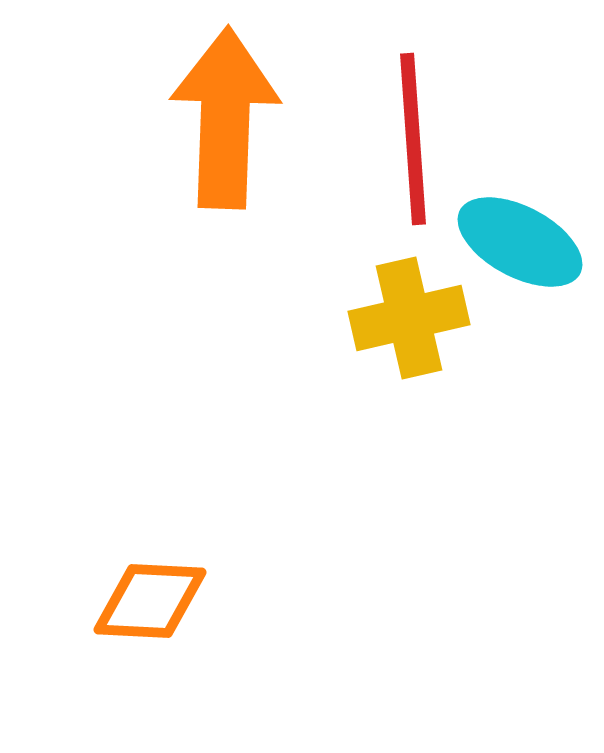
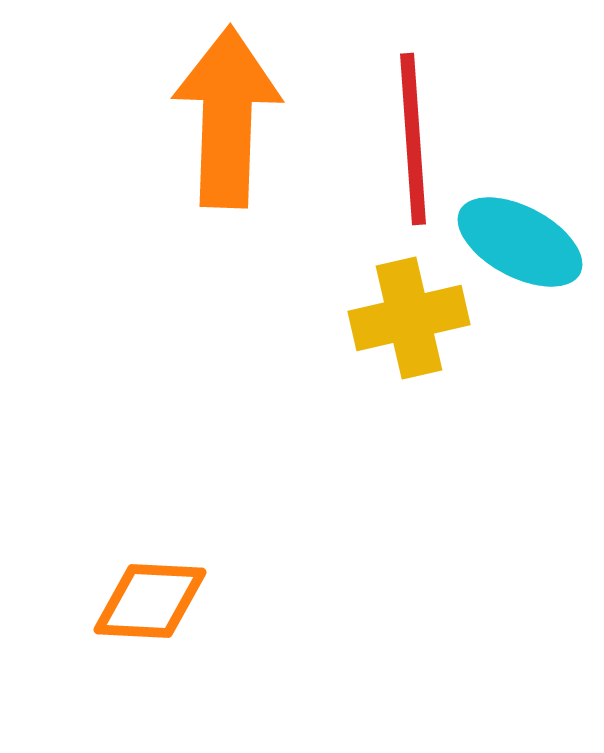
orange arrow: moved 2 px right, 1 px up
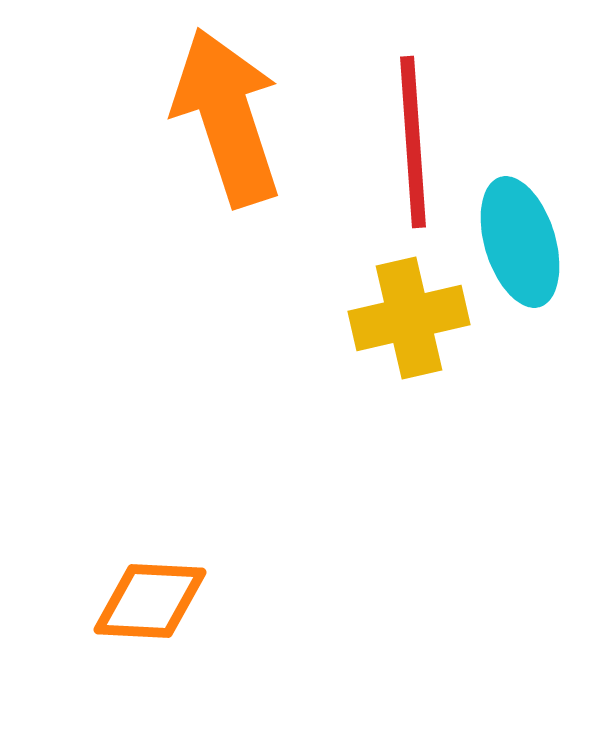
orange arrow: rotated 20 degrees counterclockwise
red line: moved 3 px down
cyan ellipse: rotated 45 degrees clockwise
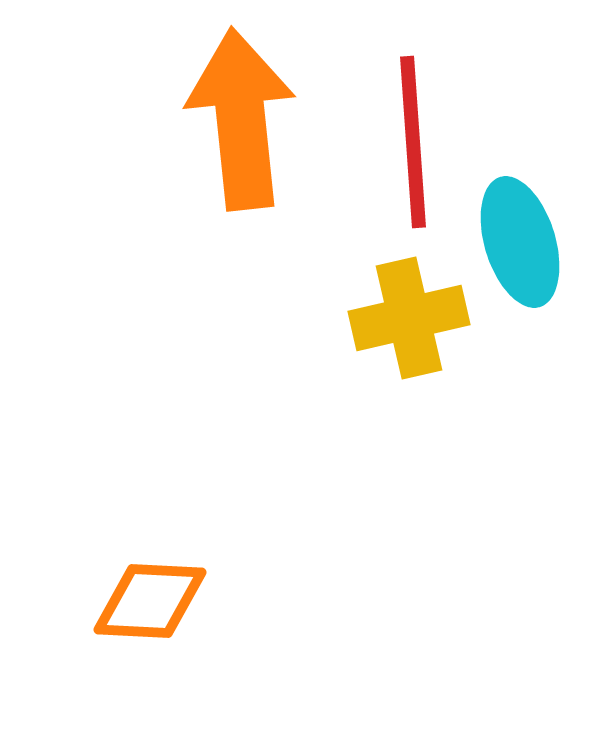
orange arrow: moved 14 px right, 2 px down; rotated 12 degrees clockwise
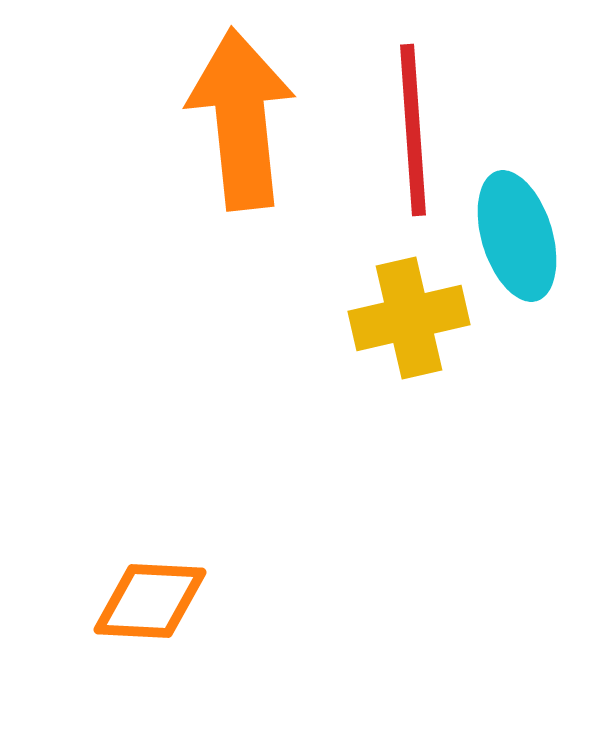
red line: moved 12 px up
cyan ellipse: moved 3 px left, 6 px up
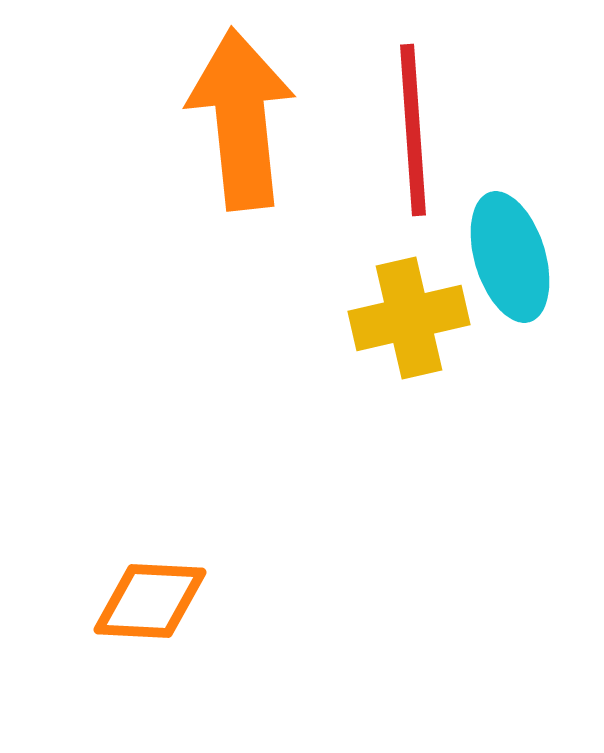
cyan ellipse: moved 7 px left, 21 px down
